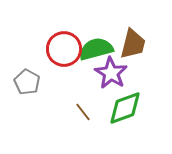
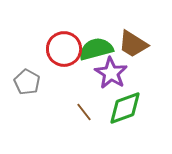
brown trapezoid: rotated 108 degrees clockwise
brown line: moved 1 px right
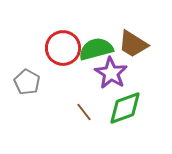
red circle: moved 1 px left, 1 px up
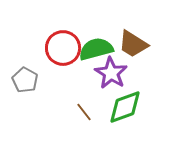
gray pentagon: moved 2 px left, 2 px up
green diamond: moved 1 px up
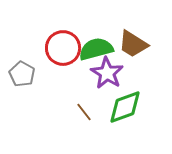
purple star: moved 4 px left
gray pentagon: moved 3 px left, 6 px up
